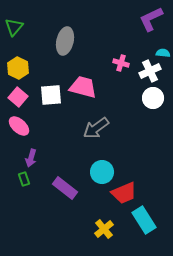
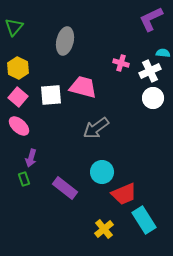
red trapezoid: moved 1 px down
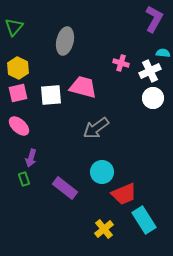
purple L-shape: moved 3 px right; rotated 144 degrees clockwise
pink square: moved 4 px up; rotated 36 degrees clockwise
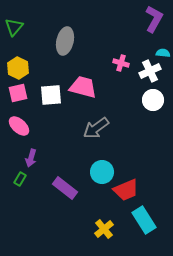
white circle: moved 2 px down
green rectangle: moved 4 px left; rotated 48 degrees clockwise
red trapezoid: moved 2 px right, 4 px up
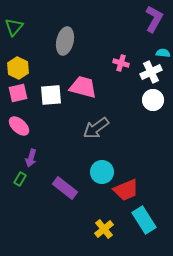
white cross: moved 1 px right, 1 px down
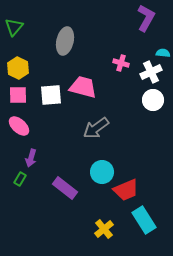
purple L-shape: moved 8 px left, 1 px up
pink square: moved 2 px down; rotated 12 degrees clockwise
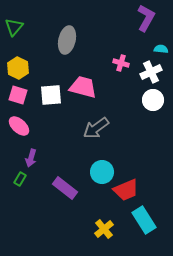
gray ellipse: moved 2 px right, 1 px up
cyan semicircle: moved 2 px left, 4 px up
pink square: rotated 18 degrees clockwise
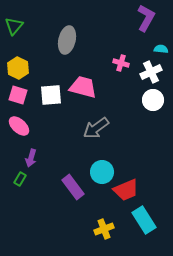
green triangle: moved 1 px up
purple rectangle: moved 8 px right, 1 px up; rotated 15 degrees clockwise
yellow cross: rotated 18 degrees clockwise
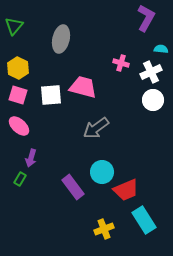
gray ellipse: moved 6 px left, 1 px up
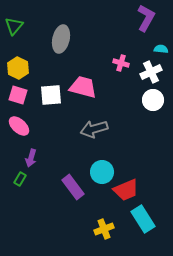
gray arrow: moved 2 px left, 1 px down; rotated 20 degrees clockwise
cyan rectangle: moved 1 px left, 1 px up
